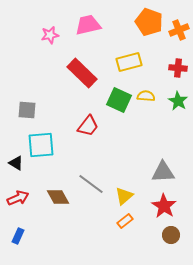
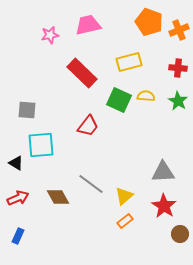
brown circle: moved 9 px right, 1 px up
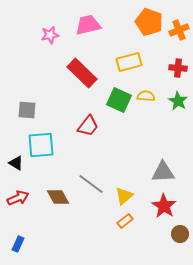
blue rectangle: moved 8 px down
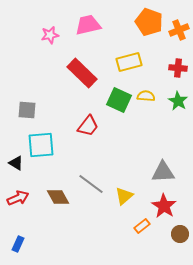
orange rectangle: moved 17 px right, 5 px down
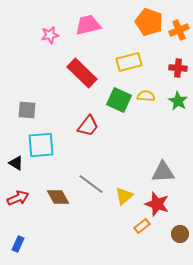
red star: moved 7 px left, 2 px up; rotated 15 degrees counterclockwise
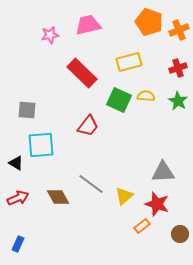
red cross: rotated 24 degrees counterclockwise
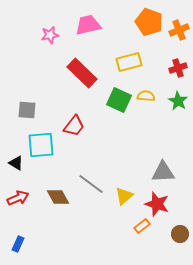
red trapezoid: moved 14 px left
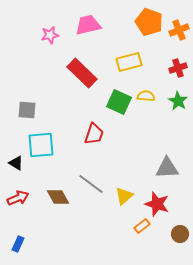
green square: moved 2 px down
red trapezoid: moved 20 px right, 8 px down; rotated 20 degrees counterclockwise
gray triangle: moved 4 px right, 4 px up
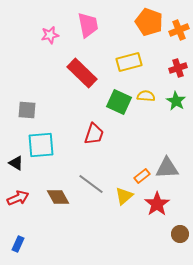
pink trapezoid: rotated 92 degrees clockwise
green star: moved 2 px left
red star: rotated 20 degrees clockwise
orange rectangle: moved 50 px up
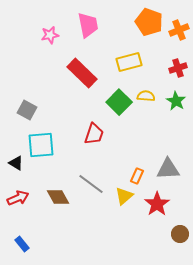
green square: rotated 20 degrees clockwise
gray square: rotated 24 degrees clockwise
gray triangle: moved 1 px right, 1 px down
orange rectangle: moved 5 px left; rotated 28 degrees counterclockwise
blue rectangle: moved 4 px right; rotated 63 degrees counterclockwise
